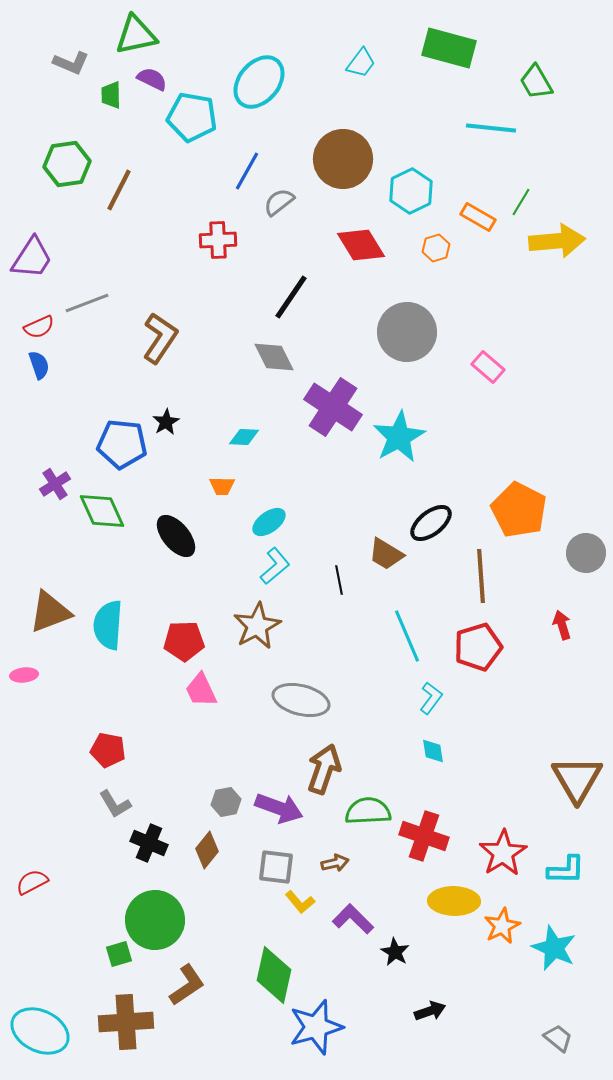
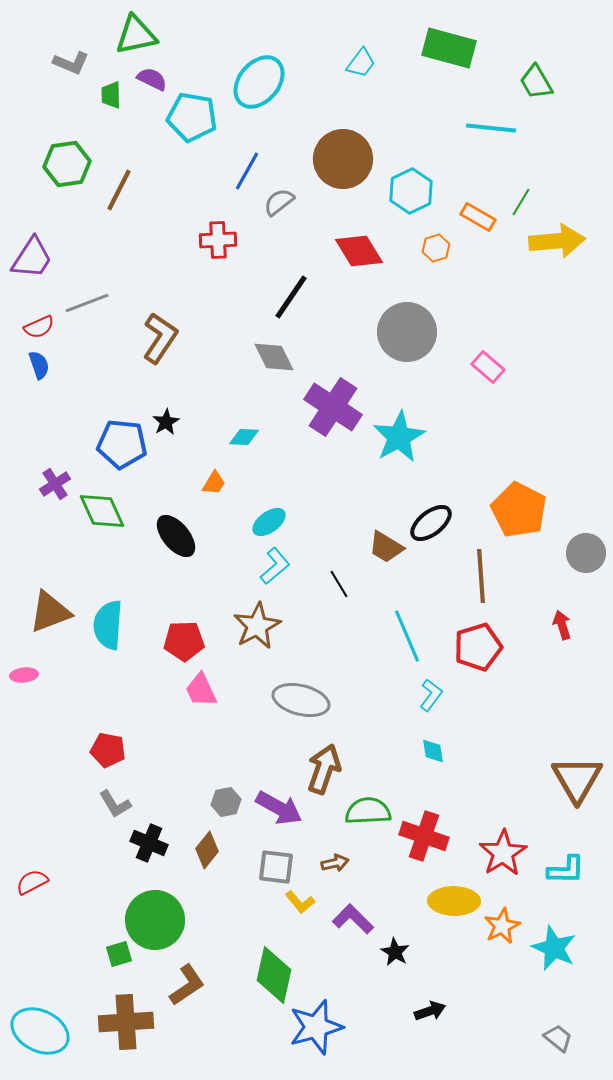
red diamond at (361, 245): moved 2 px left, 6 px down
orange trapezoid at (222, 486): moved 8 px left, 3 px up; rotated 60 degrees counterclockwise
brown trapezoid at (386, 554): moved 7 px up
black line at (339, 580): moved 4 px down; rotated 20 degrees counterclockwise
cyan L-shape at (431, 698): moved 3 px up
purple arrow at (279, 808): rotated 9 degrees clockwise
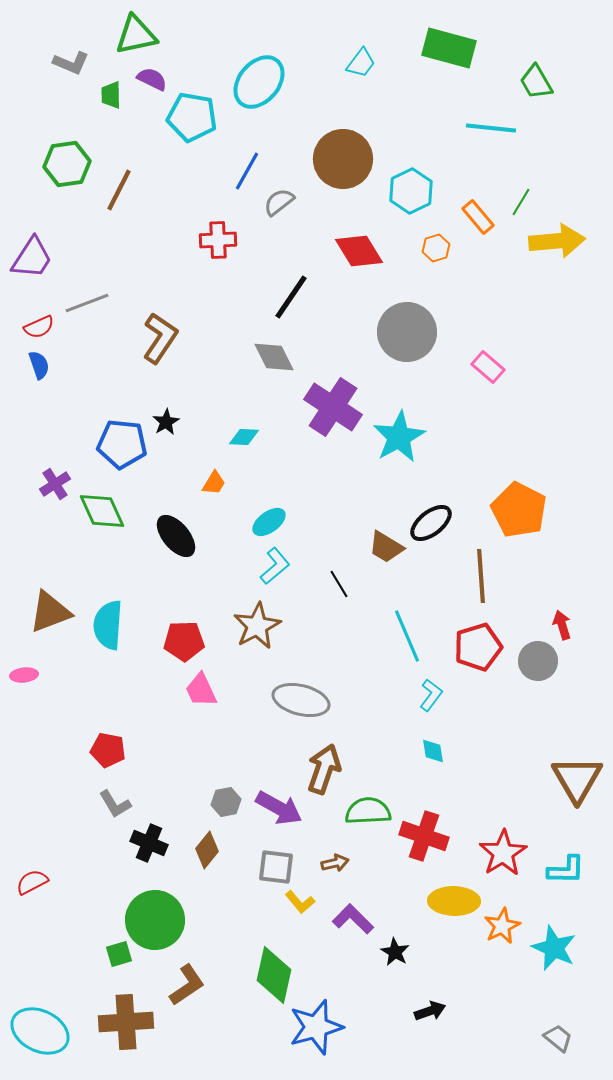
orange rectangle at (478, 217): rotated 20 degrees clockwise
gray circle at (586, 553): moved 48 px left, 108 px down
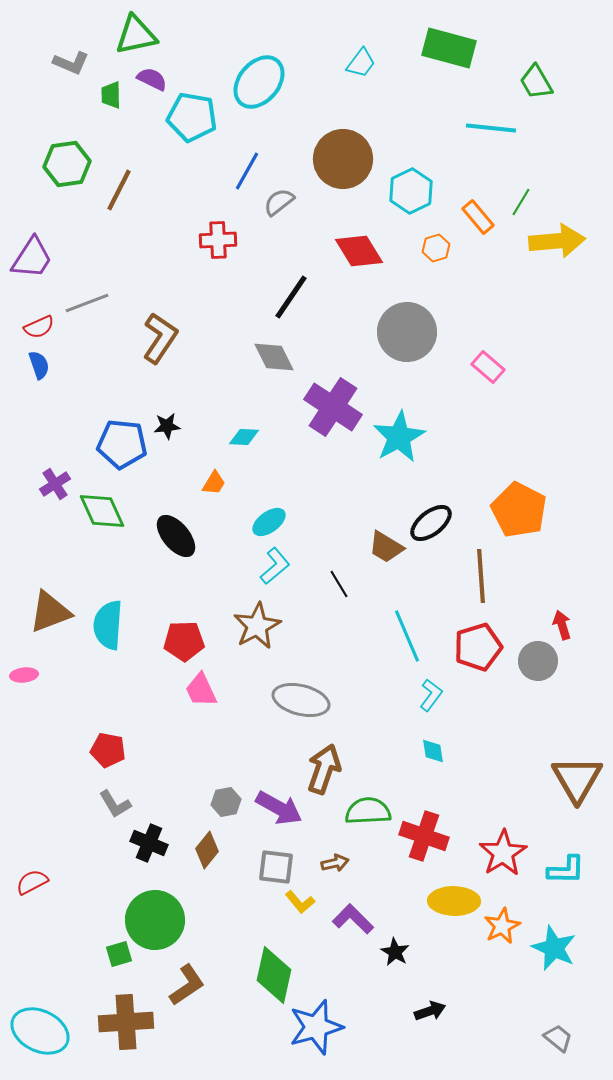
black star at (166, 422): moved 1 px right, 4 px down; rotated 24 degrees clockwise
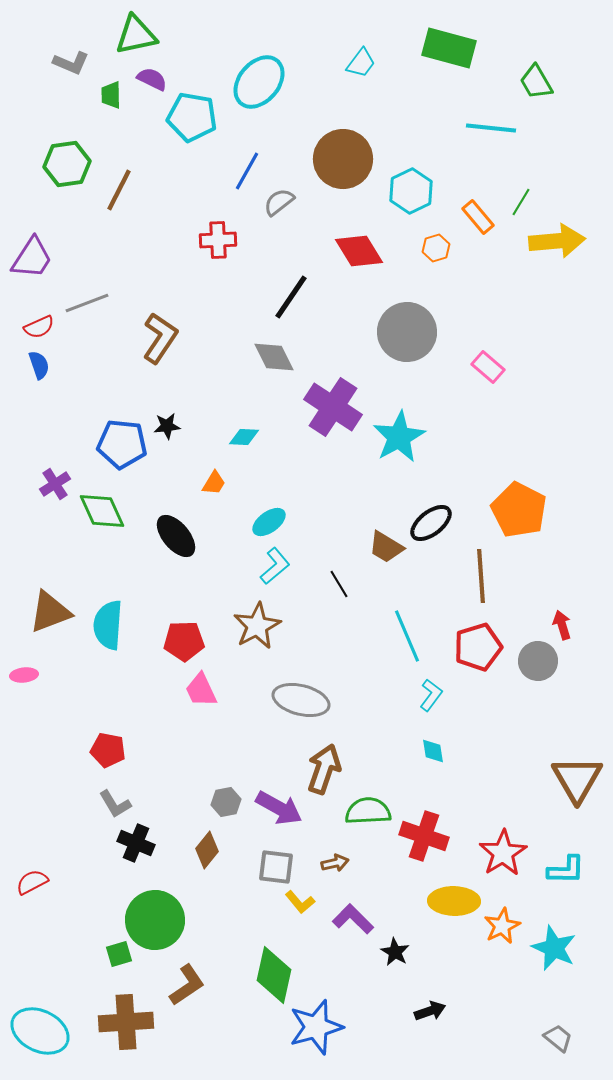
black cross at (149, 843): moved 13 px left
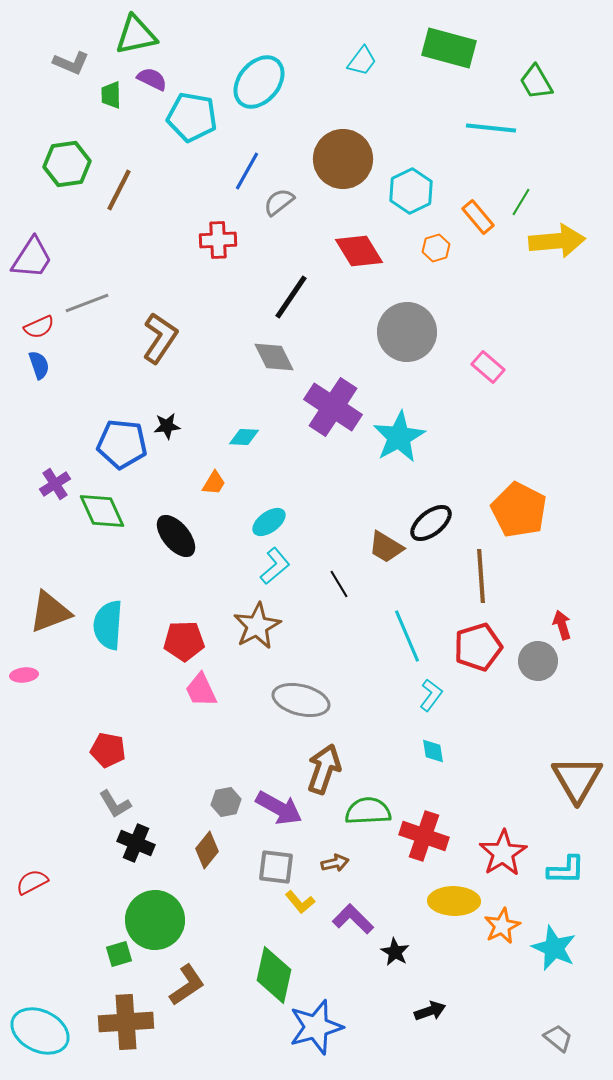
cyan trapezoid at (361, 63): moved 1 px right, 2 px up
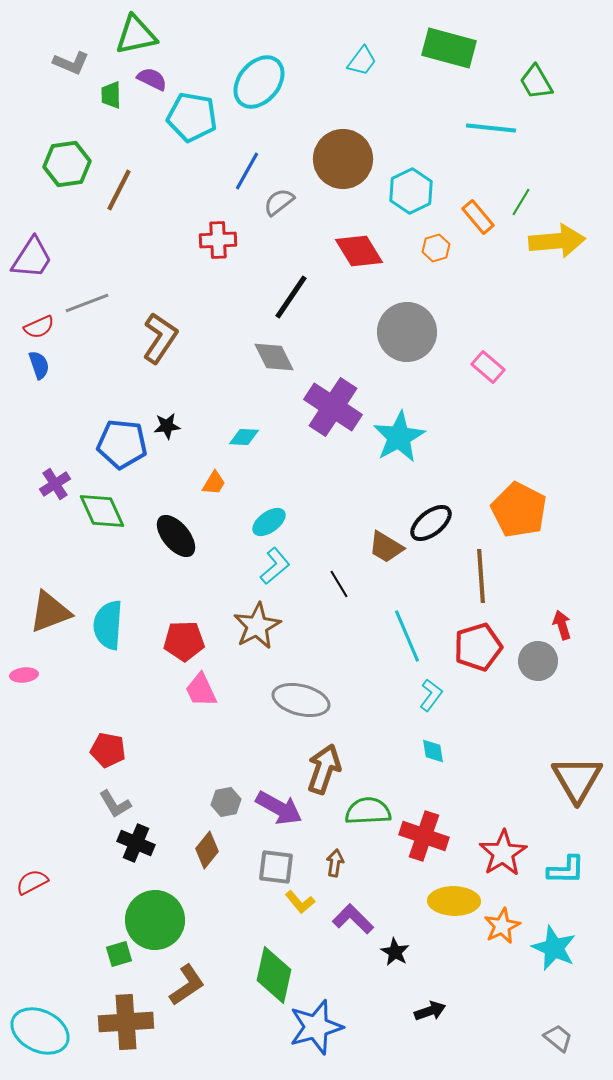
brown arrow at (335, 863): rotated 68 degrees counterclockwise
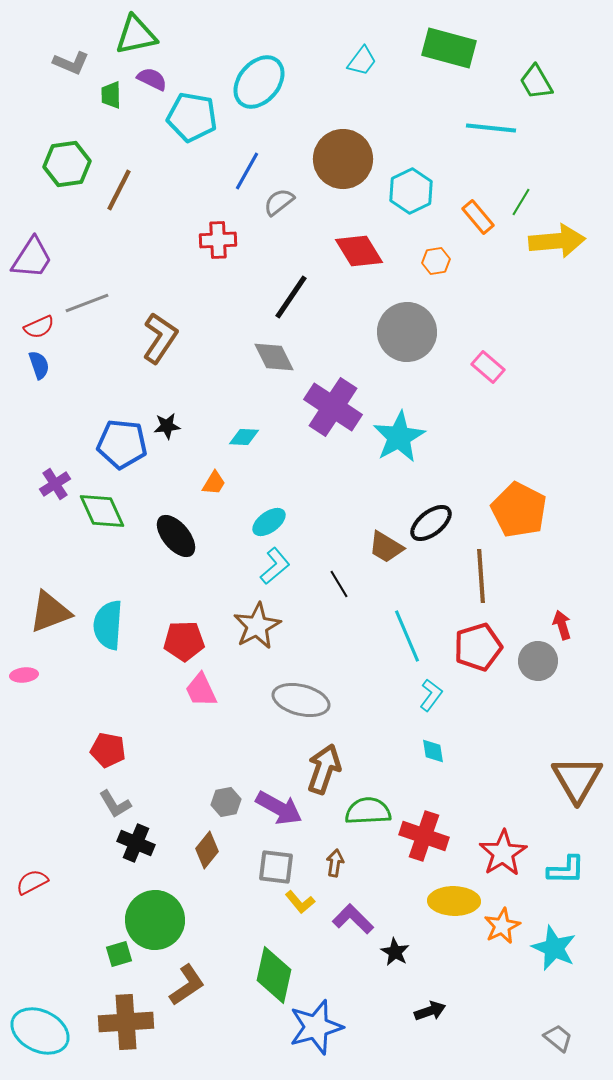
orange hexagon at (436, 248): moved 13 px down; rotated 8 degrees clockwise
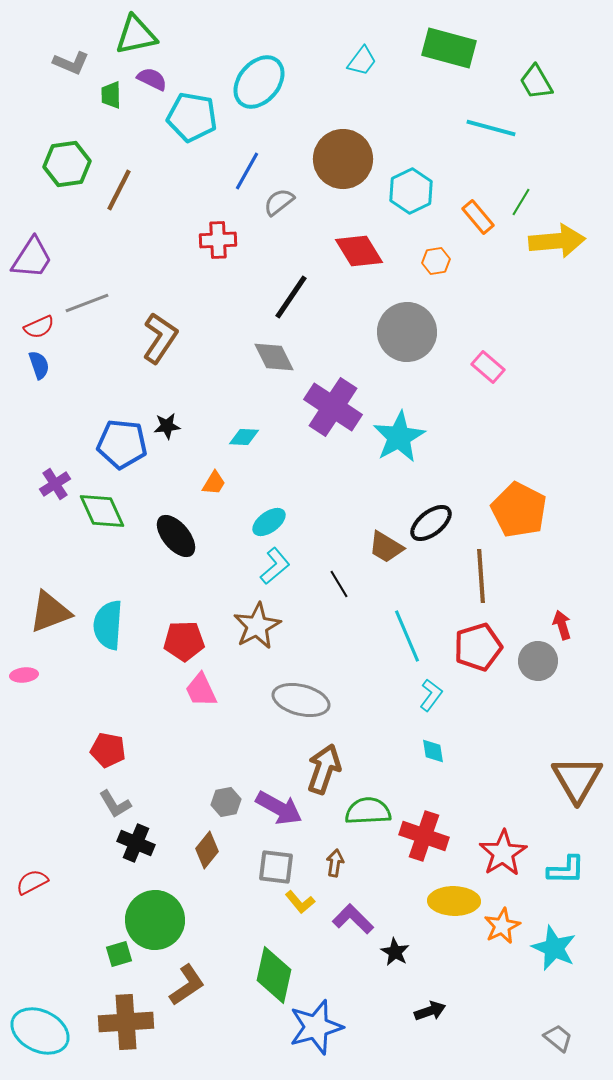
cyan line at (491, 128): rotated 9 degrees clockwise
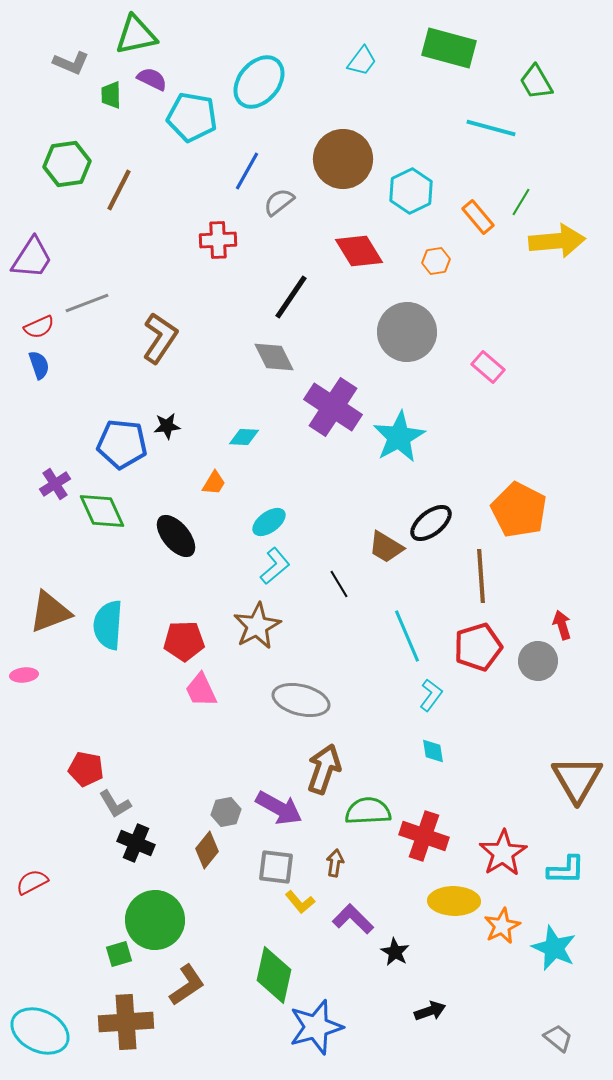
red pentagon at (108, 750): moved 22 px left, 19 px down
gray hexagon at (226, 802): moved 10 px down
